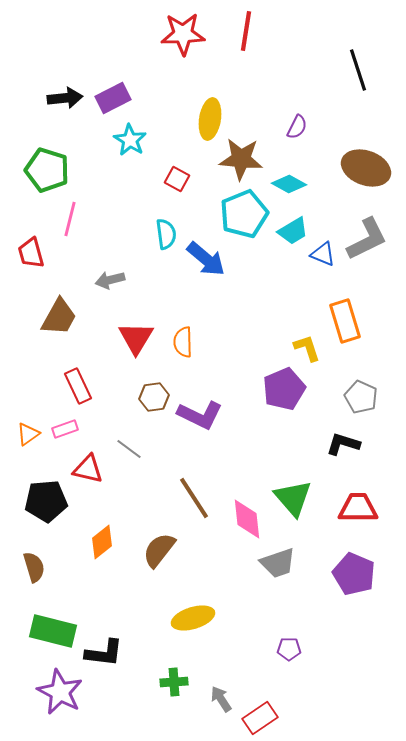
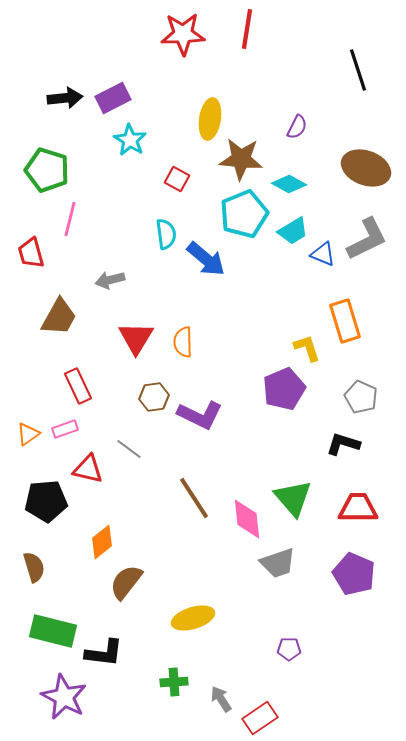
red line at (246, 31): moved 1 px right, 2 px up
brown semicircle at (159, 550): moved 33 px left, 32 px down
purple star at (60, 692): moved 4 px right, 5 px down
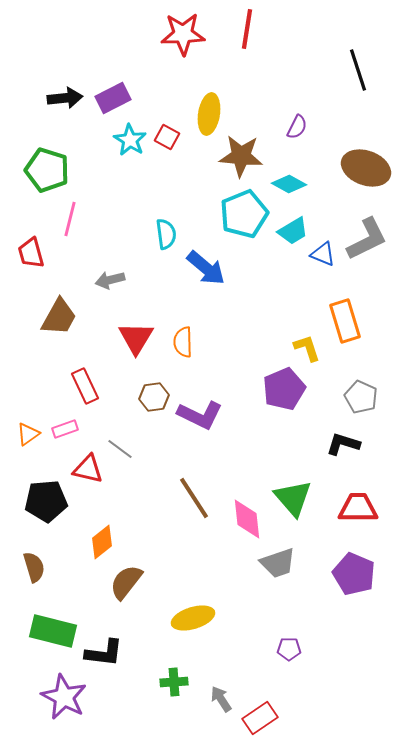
yellow ellipse at (210, 119): moved 1 px left, 5 px up
brown star at (241, 159): moved 3 px up
red square at (177, 179): moved 10 px left, 42 px up
blue arrow at (206, 259): moved 9 px down
red rectangle at (78, 386): moved 7 px right
gray line at (129, 449): moved 9 px left
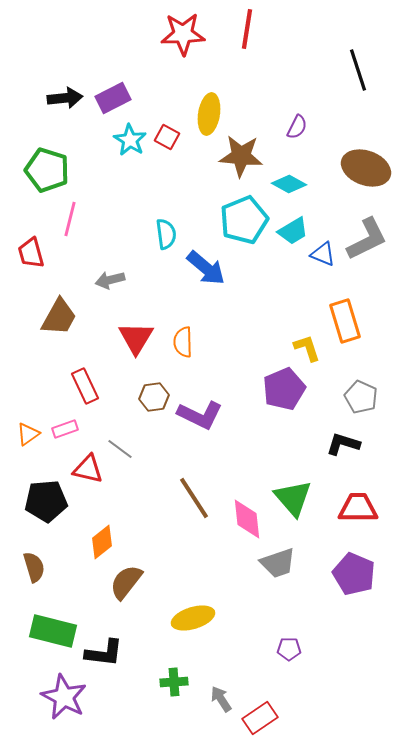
cyan pentagon at (244, 214): moved 6 px down
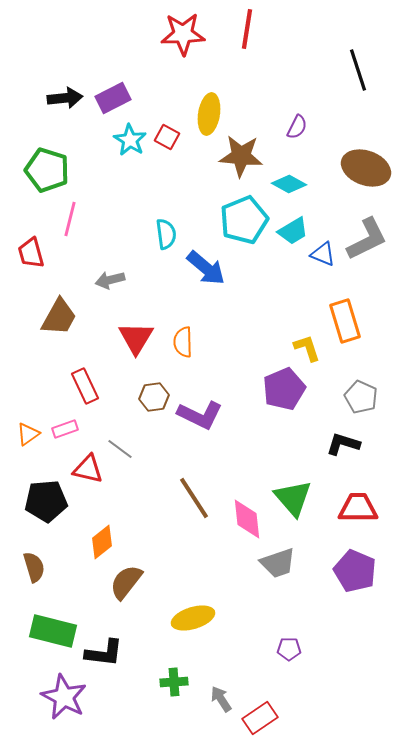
purple pentagon at (354, 574): moved 1 px right, 3 px up
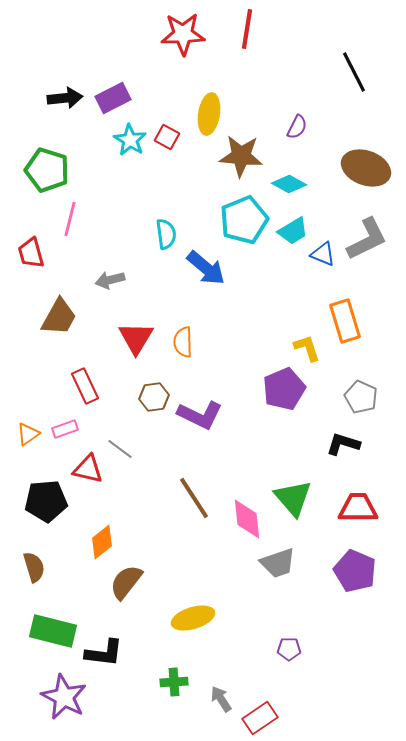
black line at (358, 70): moved 4 px left, 2 px down; rotated 9 degrees counterclockwise
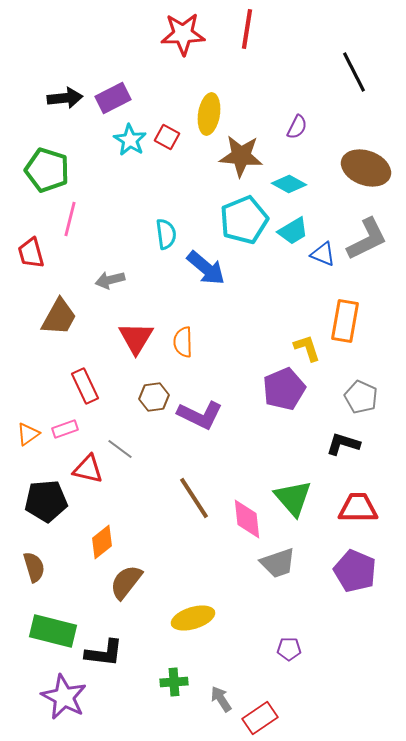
orange rectangle at (345, 321): rotated 27 degrees clockwise
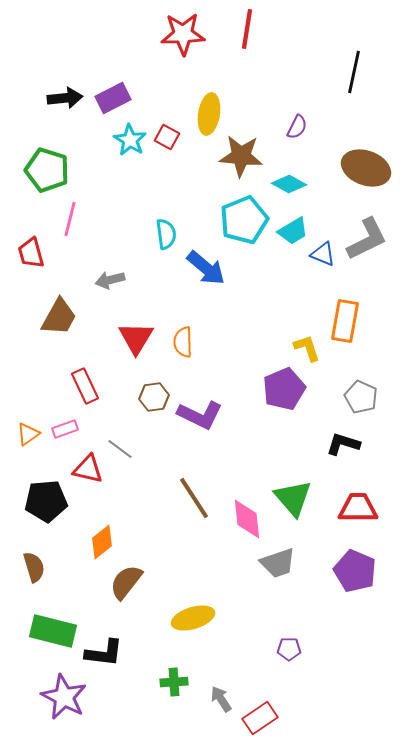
black line at (354, 72): rotated 39 degrees clockwise
